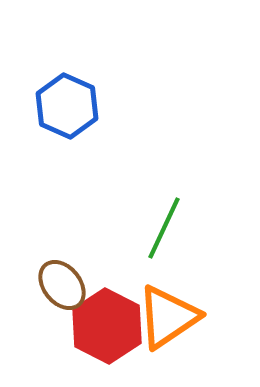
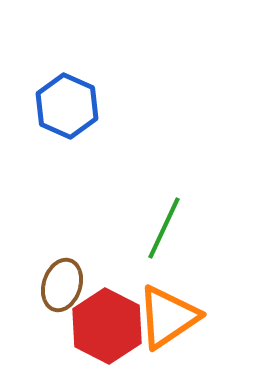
brown ellipse: rotated 57 degrees clockwise
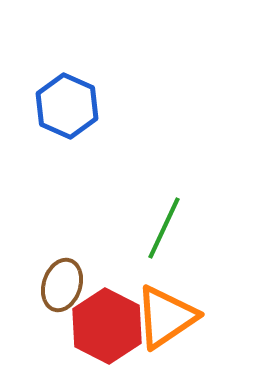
orange triangle: moved 2 px left
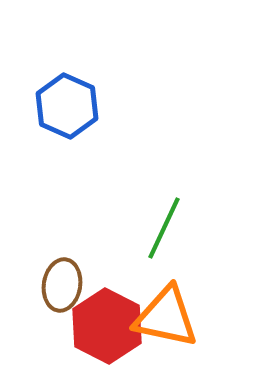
brown ellipse: rotated 9 degrees counterclockwise
orange triangle: rotated 46 degrees clockwise
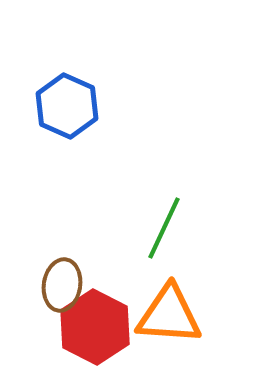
orange triangle: moved 3 px right, 2 px up; rotated 8 degrees counterclockwise
red hexagon: moved 12 px left, 1 px down
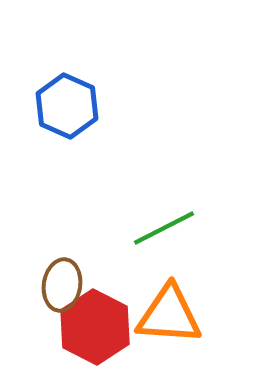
green line: rotated 38 degrees clockwise
